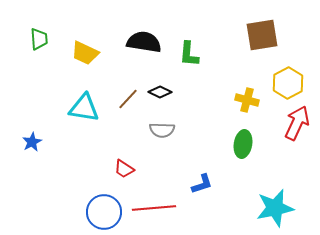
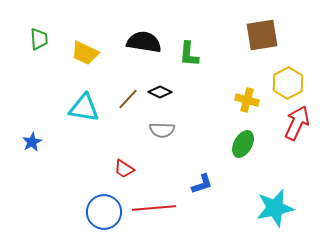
green ellipse: rotated 20 degrees clockwise
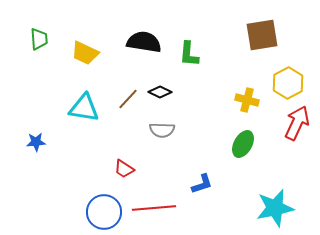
blue star: moved 4 px right; rotated 24 degrees clockwise
